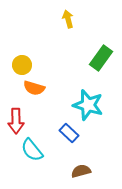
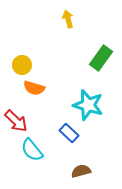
red arrow: rotated 45 degrees counterclockwise
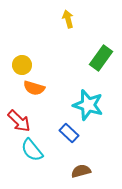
red arrow: moved 3 px right
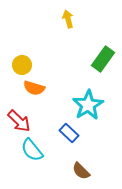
green rectangle: moved 2 px right, 1 px down
cyan star: rotated 24 degrees clockwise
brown semicircle: rotated 120 degrees counterclockwise
